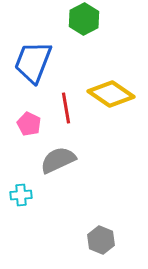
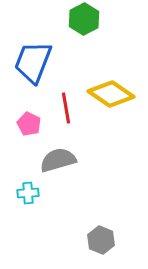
gray semicircle: rotated 9 degrees clockwise
cyan cross: moved 7 px right, 2 px up
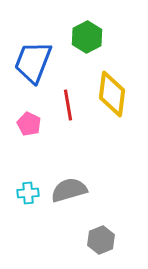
green hexagon: moved 3 px right, 18 px down
yellow diamond: moved 1 px right; rotated 63 degrees clockwise
red line: moved 2 px right, 3 px up
gray semicircle: moved 11 px right, 30 px down
gray hexagon: rotated 16 degrees clockwise
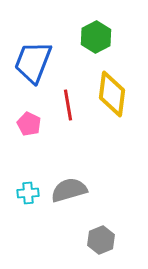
green hexagon: moved 9 px right
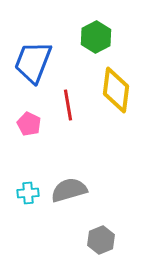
yellow diamond: moved 4 px right, 4 px up
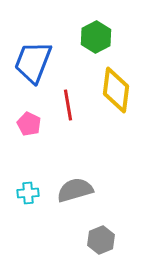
gray semicircle: moved 6 px right
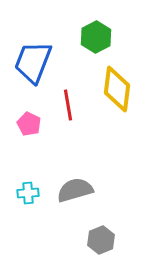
yellow diamond: moved 1 px right, 1 px up
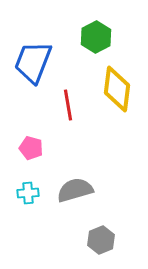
pink pentagon: moved 2 px right, 24 px down; rotated 10 degrees counterclockwise
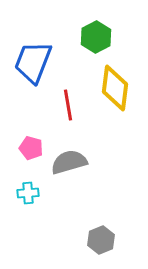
yellow diamond: moved 2 px left, 1 px up
gray semicircle: moved 6 px left, 28 px up
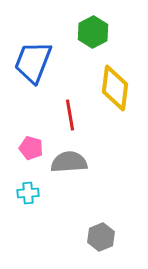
green hexagon: moved 3 px left, 5 px up
red line: moved 2 px right, 10 px down
gray semicircle: rotated 12 degrees clockwise
gray hexagon: moved 3 px up
